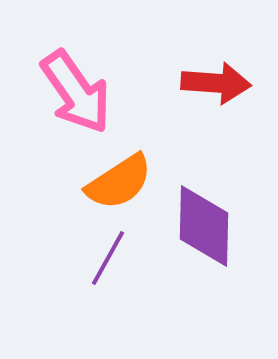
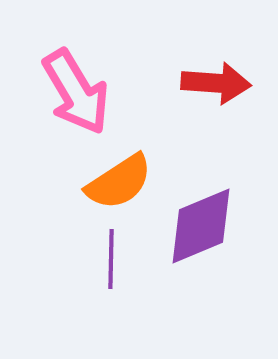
pink arrow: rotated 4 degrees clockwise
purple diamond: moved 3 px left; rotated 66 degrees clockwise
purple line: moved 3 px right, 1 px down; rotated 28 degrees counterclockwise
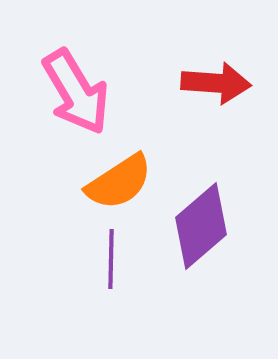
purple diamond: rotated 18 degrees counterclockwise
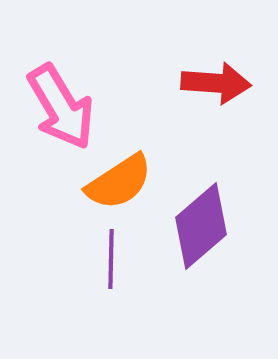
pink arrow: moved 15 px left, 15 px down
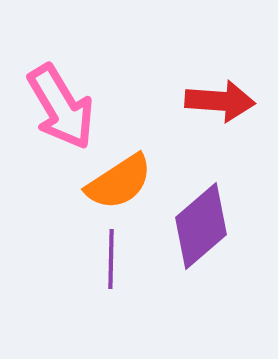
red arrow: moved 4 px right, 18 px down
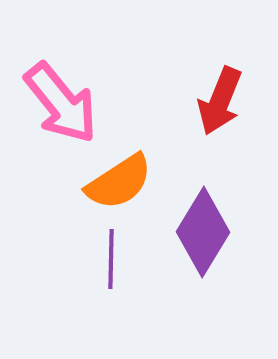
red arrow: rotated 108 degrees clockwise
pink arrow: moved 4 px up; rotated 8 degrees counterclockwise
purple diamond: moved 2 px right, 6 px down; rotated 18 degrees counterclockwise
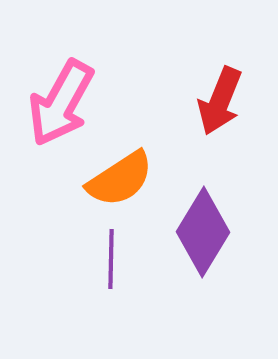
pink arrow: rotated 68 degrees clockwise
orange semicircle: moved 1 px right, 3 px up
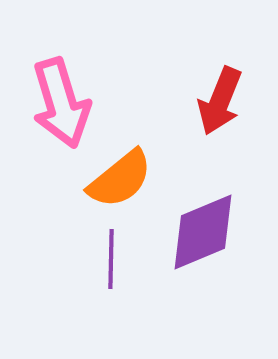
pink arrow: rotated 46 degrees counterclockwise
orange semicircle: rotated 6 degrees counterclockwise
purple diamond: rotated 36 degrees clockwise
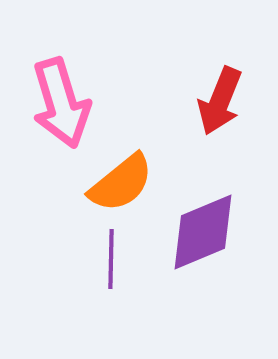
orange semicircle: moved 1 px right, 4 px down
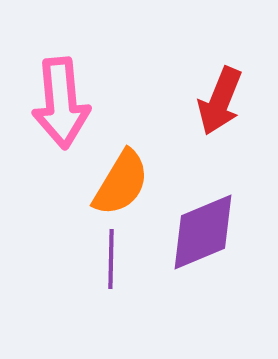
pink arrow: rotated 12 degrees clockwise
orange semicircle: rotated 20 degrees counterclockwise
